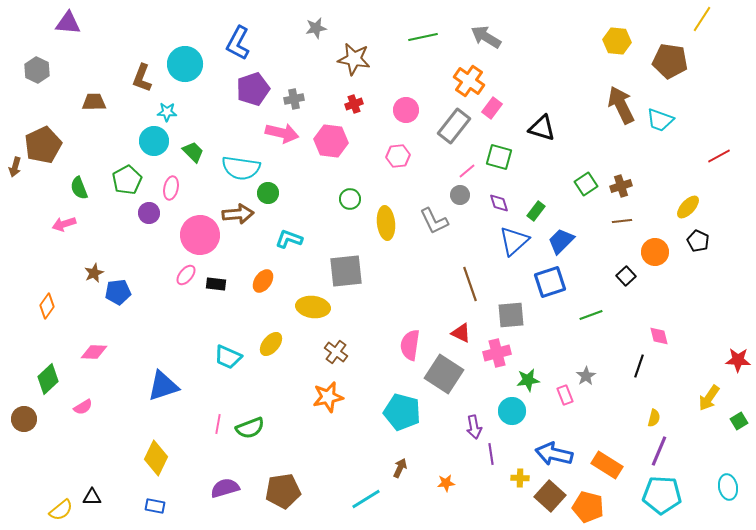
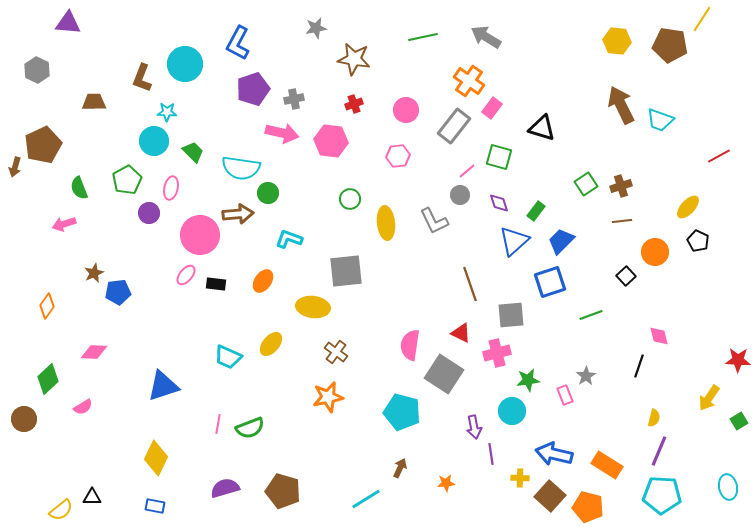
brown pentagon at (670, 61): moved 16 px up
brown pentagon at (283, 491): rotated 24 degrees clockwise
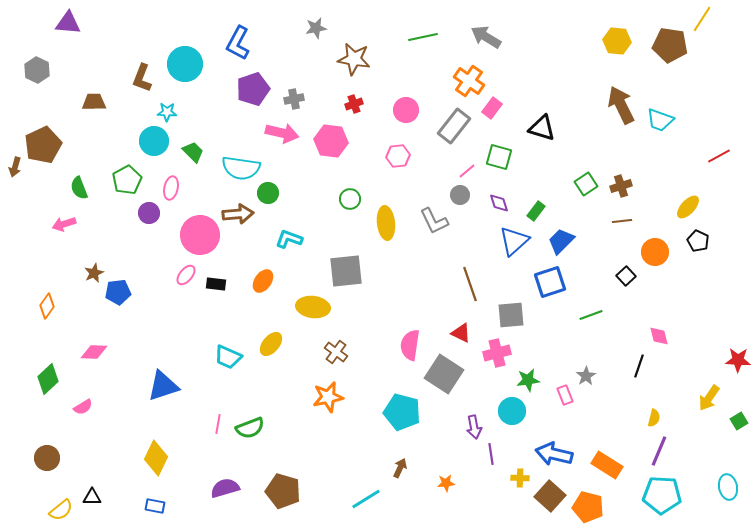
brown circle at (24, 419): moved 23 px right, 39 px down
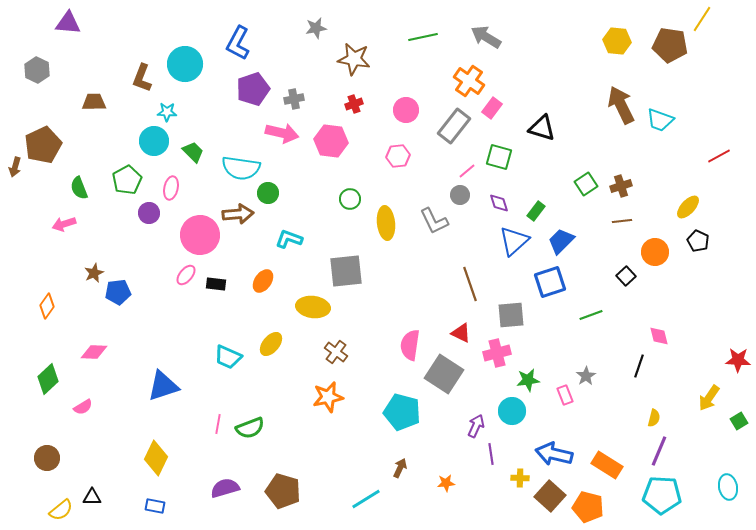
purple arrow at (474, 427): moved 2 px right, 1 px up; rotated 145 degrees counterclockwise
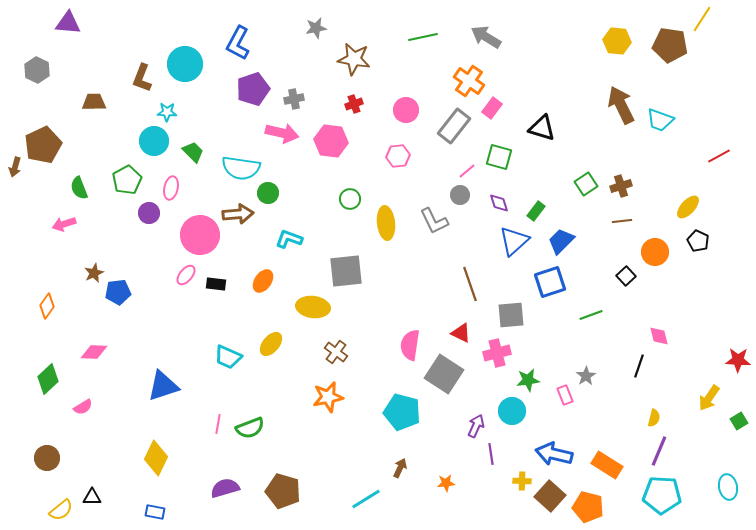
yellow cross at (520, 478): moved 2 px right, 3 px down
blue rectangle at (155, 506): moved 6 px down
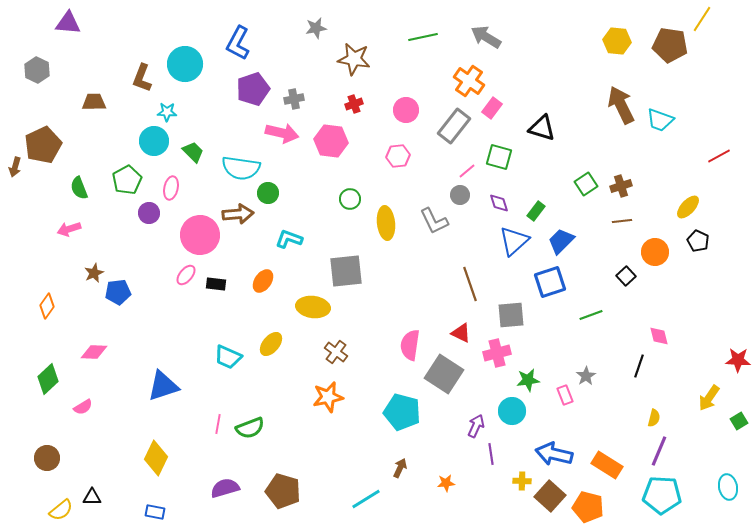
pink arrow at (64, 224): moved 5 px right, 5 px down
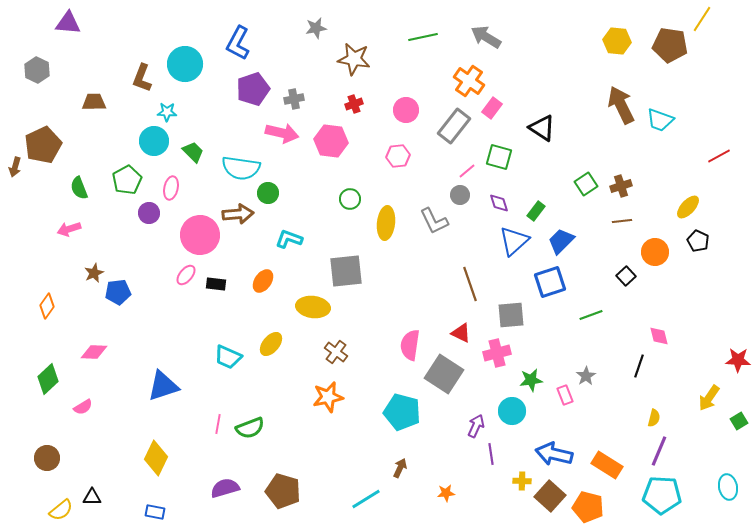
black triangle at (542, 128): rotated 16 degrees clockwise
yellow ellipse at (386, 223): rotated 12 degrees clockwise
green star at (528, 380): moved 3 px right
orange star at (446, 483): moved 10 px down
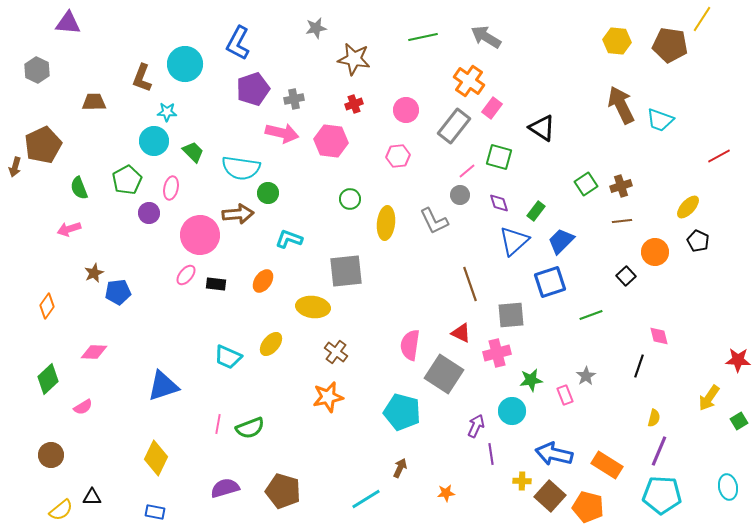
brown circle at (47, 458): moved 4 px right, 3 px up
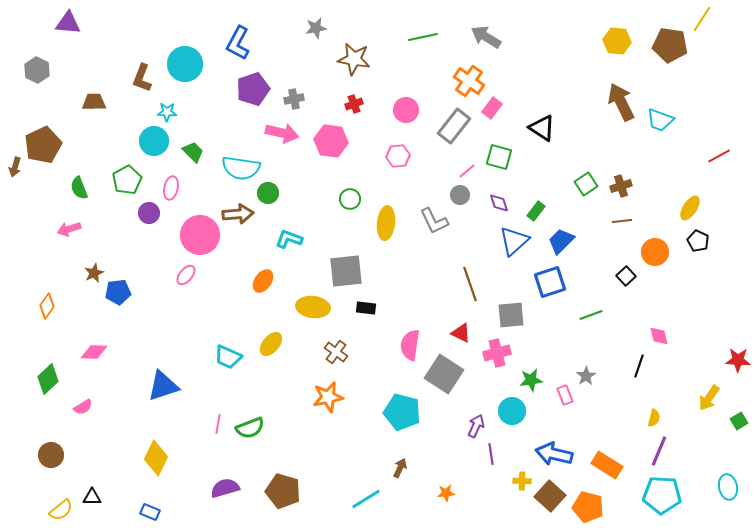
brown arrow at (621, 105): moved 3 px up
yellow ellipse at (688, 207): moved 2 px right, 1 px down; rotated 10 degrees counterclockwise
black rectangle at (216, 284): moved 150 px right, 24 px down
blue rectangle at (155, 512): moved 5 px left; rotated 12 degrees clockwise
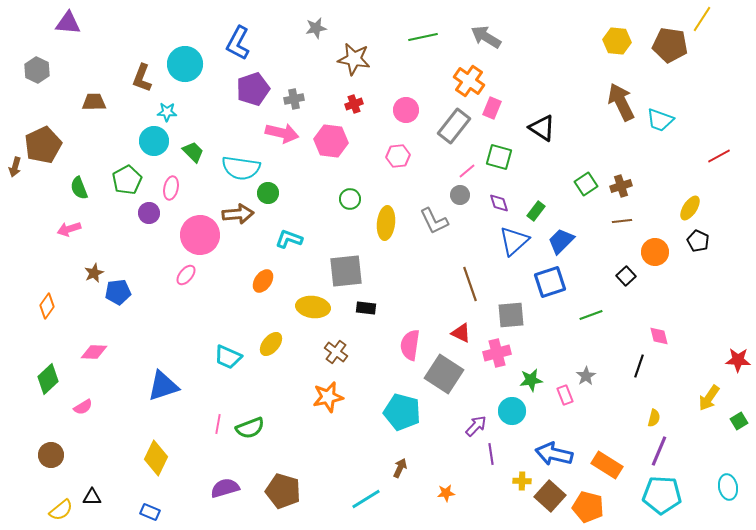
pink rectangle at (492, 108): rotated 15 degrees counterclockwise
purple arrow at (476, 426): rotated 20 degrees clockwise
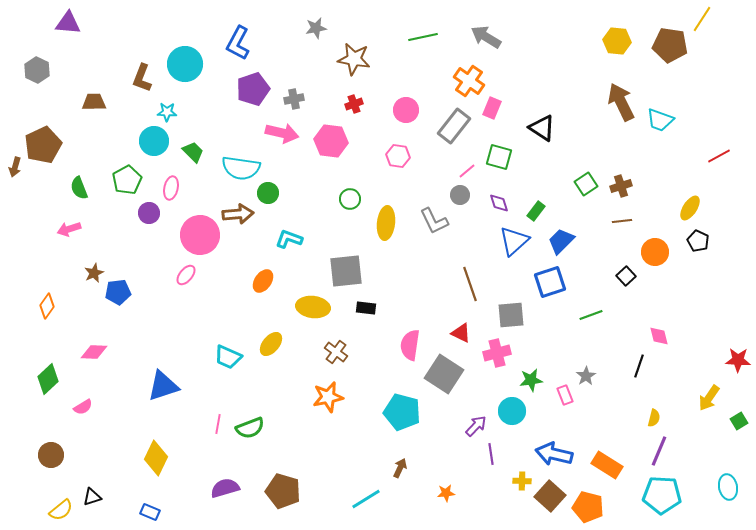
pink hexagon at (398, 156): rotated 15 degrees clockwise
black triangle at (92, 497): rotated 18 degrees counterclockwise
